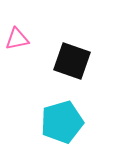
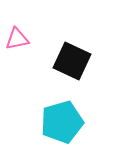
black square: rotated 6 degrees clockwise
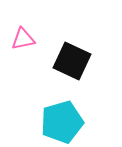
pink triangle: moved 6 px right
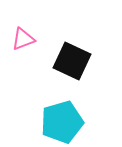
pink triangle: rotated 10 degrees counterclockwise
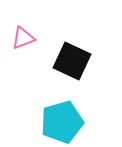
pink triangle: moved 1 px up
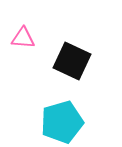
pink triangle: rotated 25 degrees clockwise
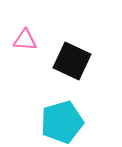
pink triangle: moved 2 px right, 2 px down
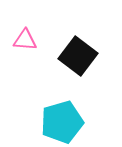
black square: moved 6 px right, 5 px up; rotated 12 degrees clockwise
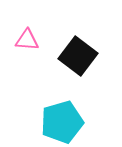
pink triangle: moved 2 px right
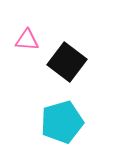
black square: moved 11 px left, 6 px down
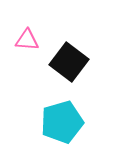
black square: moved 2 px right
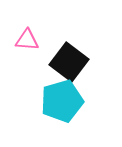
cyan pentagon: moved 21 px up
